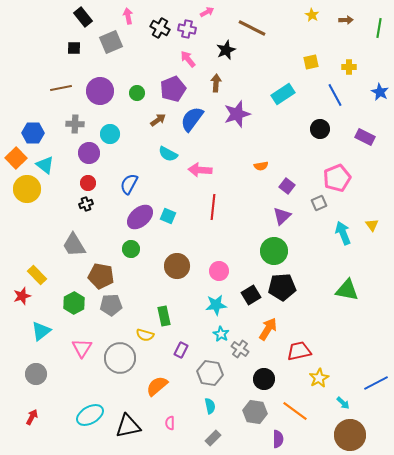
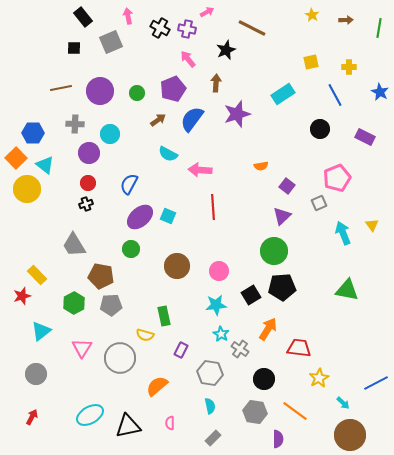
red line at (213, 207): rotated 10 degrees counterclockwise
red trapezoid at (299, 351): moved 3 px up; rotated 20 degrees clockwise
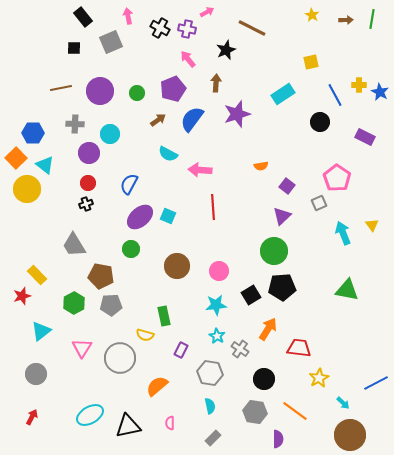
green line at (379, 28): moved 7 px left, 9 px up
yellow cross at (349, 67): moved 10 px right, 18 px down
black circle at (320, 129): moved 7 px up
pink pentagon at (337, 178): rotated 16 degrees counterclockwise
cyan star at (221, 334): moved 4 px left, 2 px down
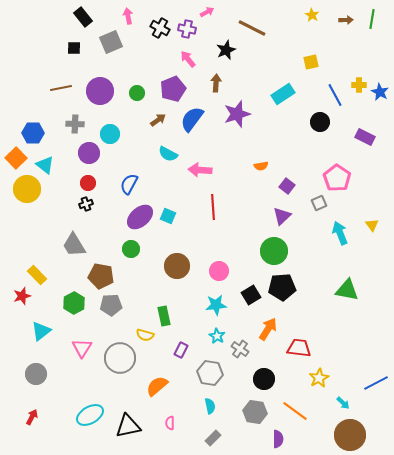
cyan arrow at (343, 233): moved 3 px left
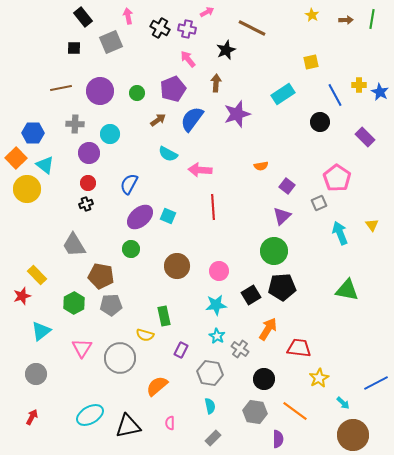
purple rectangle at (365, 137): rotated 18 degrees clockwise
brown circle at (350, 435): moved 3 px right
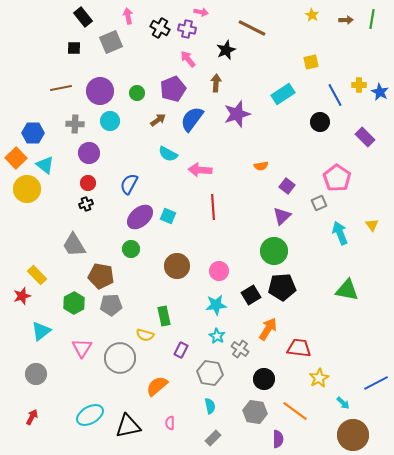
pink arrow at (207, 12): moved 6 px left; rotated 40 degrees clockwise
cyan circle at (110, 134): moved 13 px up
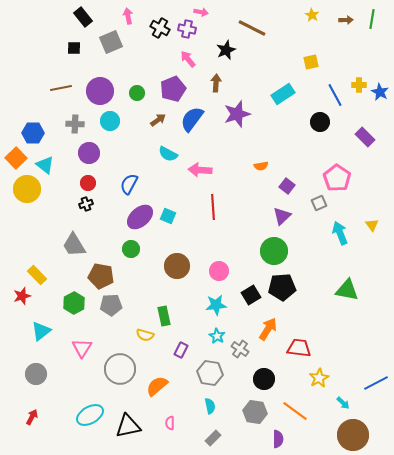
gray circle at (120, 358): moved 11 px down
